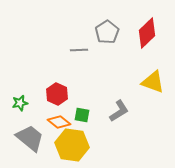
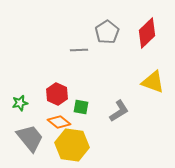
green square: moved 1 px left, 8 px up
gray trapezoid: rotated 12 degrees clockwise
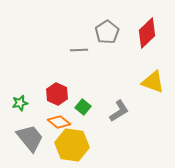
green square: moved 2 px right; rotated 28 degrees clockwise
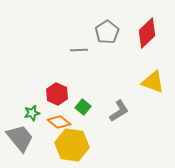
green star: moved 12 px right, 10 px down
gray trapezoid: moved 10 px left
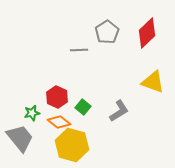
red hexagon: moved 3 px down
yellow hexagon: rotated 8 degrees clockwise
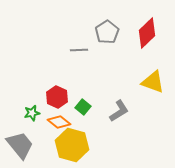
gray trapezoid: moved 7 px down
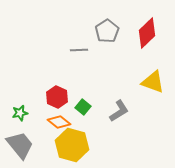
gray pentagon: moved 1 px up
green star: moved 12 px left
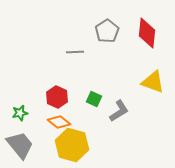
red diamond: rotated 40 degrees counterclockwise
gray line: moved 4 px left, 2 px down
green square: moved 11 px right, 8 px up; rotated 14 degrees counterclockwise
